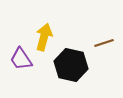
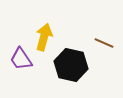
brown line: rotated 42 degrees clockwise
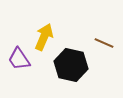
yellow arrow: rotated 8 degrees clockwise
purple trapezoid: moved 2 px left
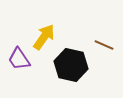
yellow arrow: rotated 12 degrees clockwise
brown line: moved 2 px down
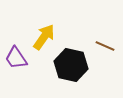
brown line: moved 1 px right, 1 px down
purple trapezoid: moved 3 px left, 1 px up
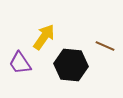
purple trapezoid: moved 4 px right, 5 px down
black hexagon: rotated 8 degrees counterclockwise
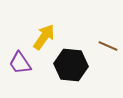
brown line: moved 3 px right
